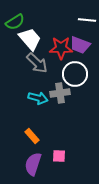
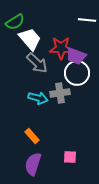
purple trapezoid: moved 4 px left, 11 px down
white circle: moved 2 px right, 1 px up
pink square: moved 11 px right, 1 px down
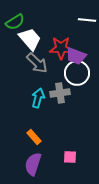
cyan arrow: rotated 90 degrees counterclockwise
orange rectangle: moved 2 px right, 1 px down
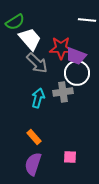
gray cross: moved 3 px right, 1 px up
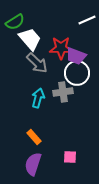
white line: rotated 30 degrees counterclockwise
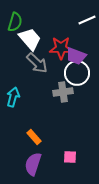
green semicircle: rotated 42 degrees counterclockwise
cyan arrow: moved 25 px left, 1 px up
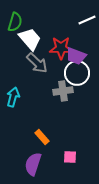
gray cross: moved 1 px up
orange rectangle: moved 8 px right
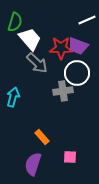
purple trapezoid: moved 2 px right, 10 px up
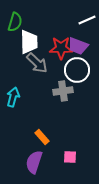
white trapezoid: moved 1 px left, 3 px down; rotated 40 degrees clockwise
white circle: moved 3 px up
purple semicircle: moved 1 px right, 2 px up
